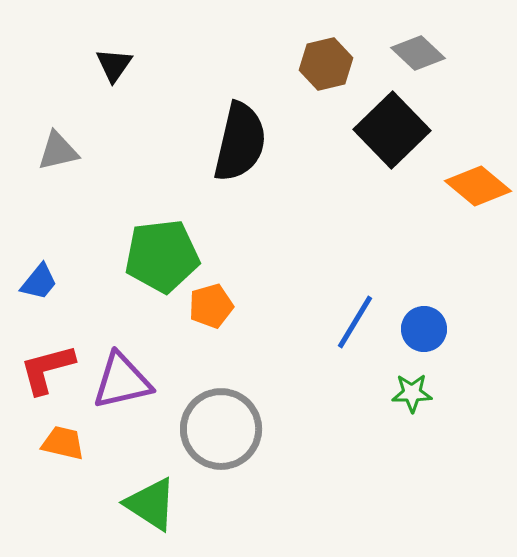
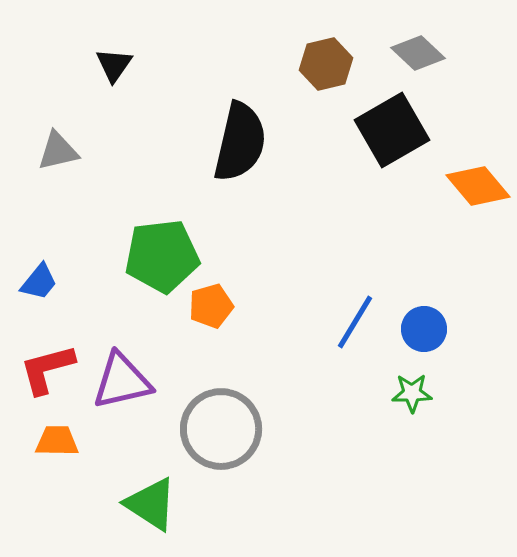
black square: rotated 14 degrees clockwise
orange diamond: rotated 10 degrees clockwise
orange trapezoid: moved 6 px left, 2 px up; rotated 12 degrees counterclockwise
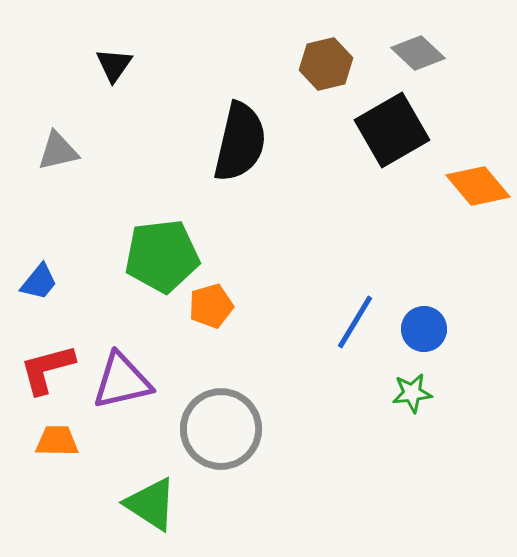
green star: rotated 6 degrees counterclockwise
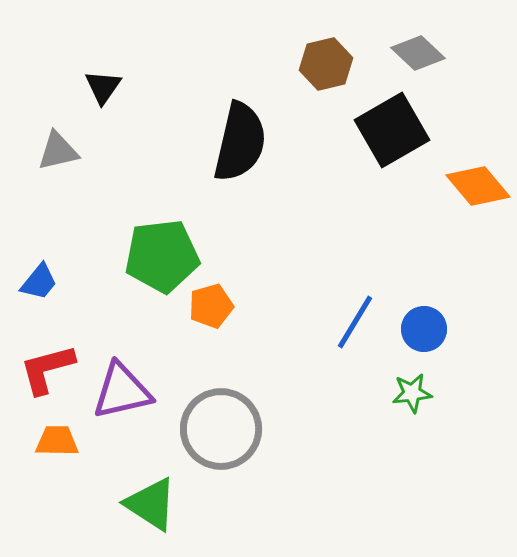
black triangle: moved 11 px left, 22 px down
purple triangle: moved 10 px down
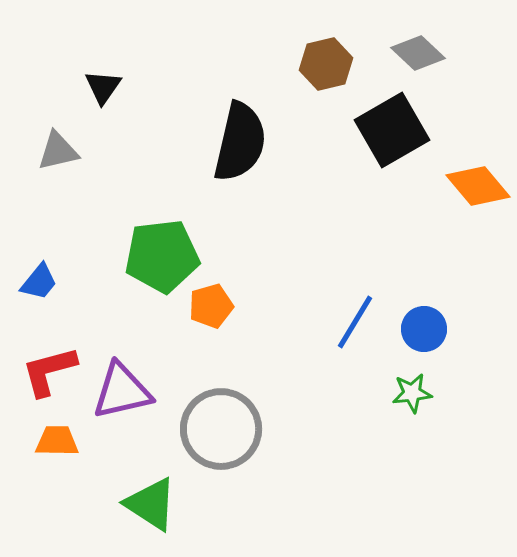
red L-shape: moved 2 px right, 2 px down
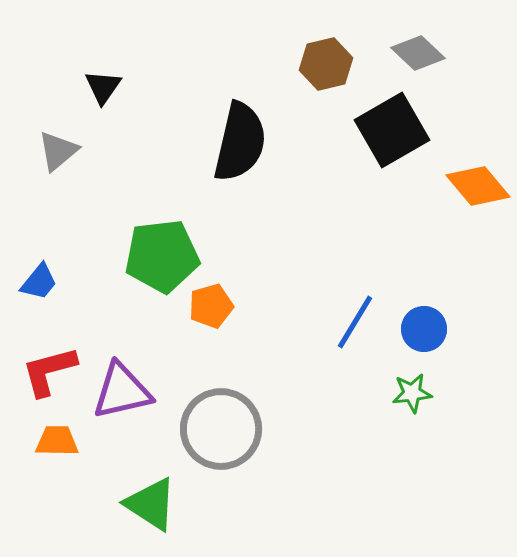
gray triangle: rotated 27 degrees counterclockwise
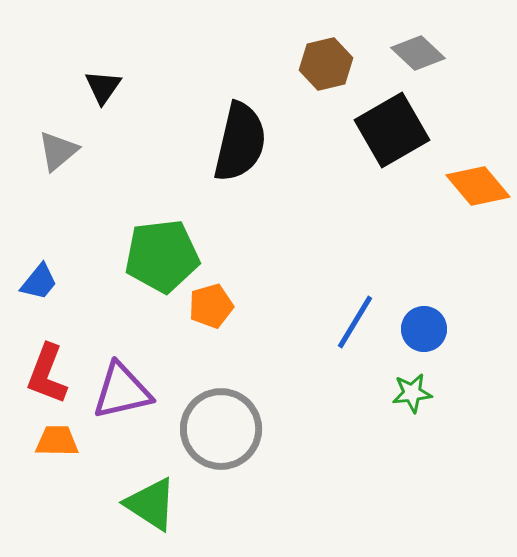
red L-shape: moved 2 px left, 3 px down; rotated 54 degrees counterclockwise
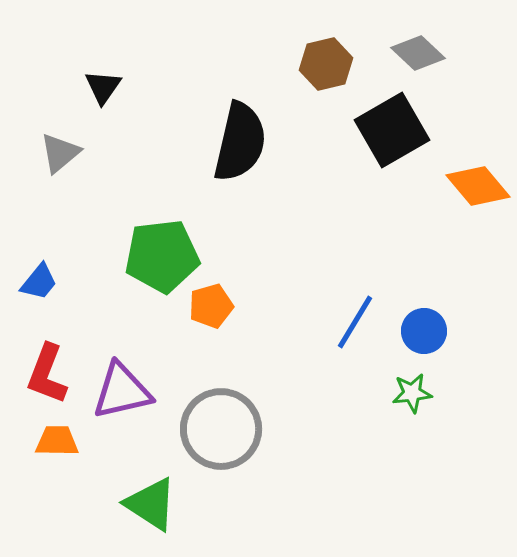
gray triangle: moved 2 px right, 2 px down
blue circle: moved 2 px down
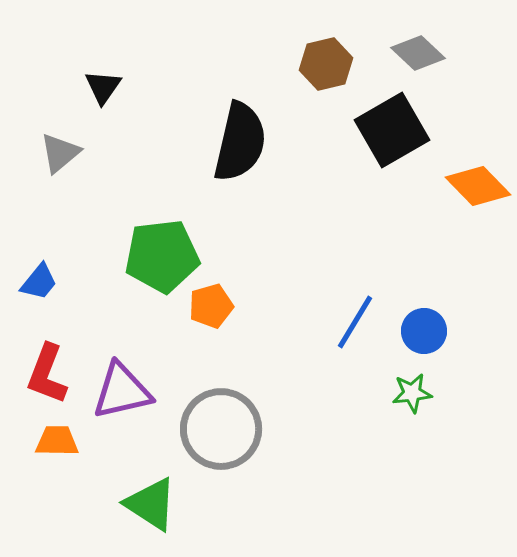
orange diamond: rotated 4 degrees counterclockwise
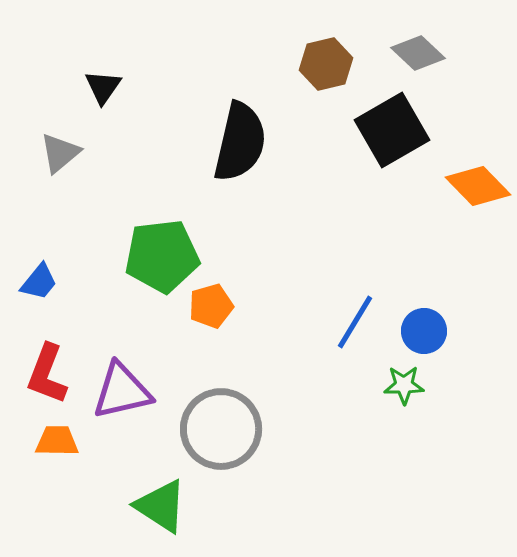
green star: moved 8 px left, 8 px up; rotated 6 degrees clockwise
green triangle: moved 10 px right, 2 px down
